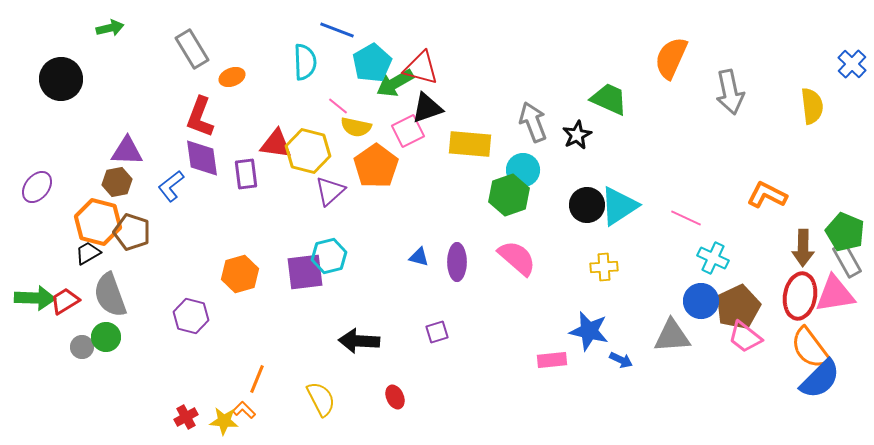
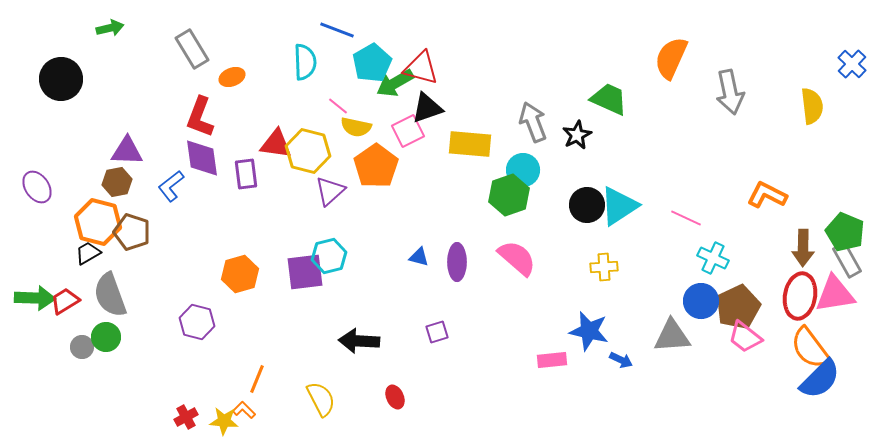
purple ellipse at (37, 187): rotated 72 degrees counterclockwise
purple hexagon at (191, 316): moved 6 px right, 6 px down
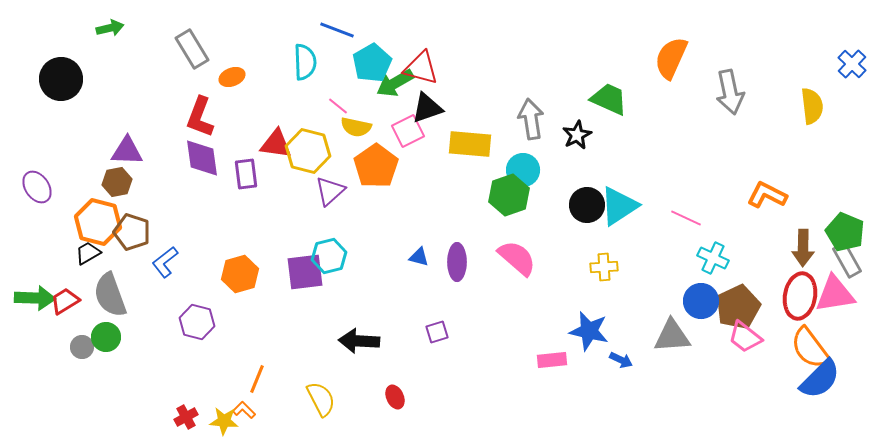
gray arrow at (533, 122): moved 2 px left, 3 px up; rotated 12 degrees clockwise
blue L-shape at (171, 186): moved 6 px left, 76 px down
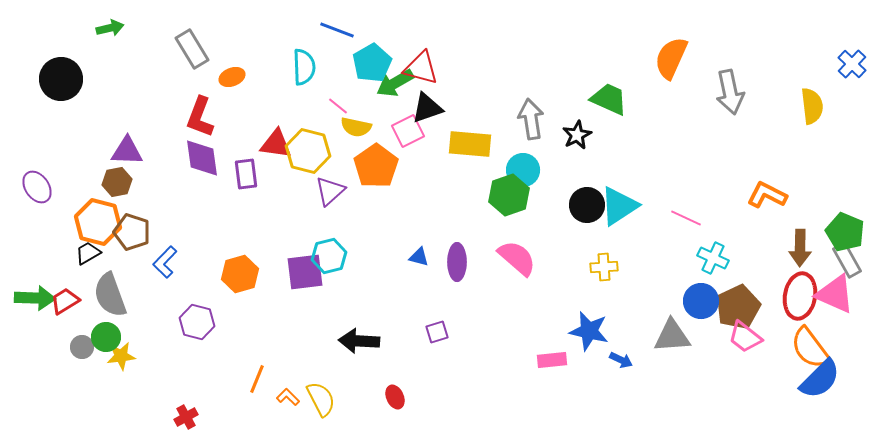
cyan semicircle at (305, 62): moved 1 px left, 5 px down
brown arrow at (803, 248): moved 3 px left
blue L-shape at (165, 262): rotated 8 degrees counterclockwise
pink triangle at (835, 294): rotated 33 degrees clockwise
orange L-shape at (244, 410): moved 44 px right, 13 px up
yellow star at (224, 421): moved 103 px left, 65 px up; rotated 12 degrees counterclockwise
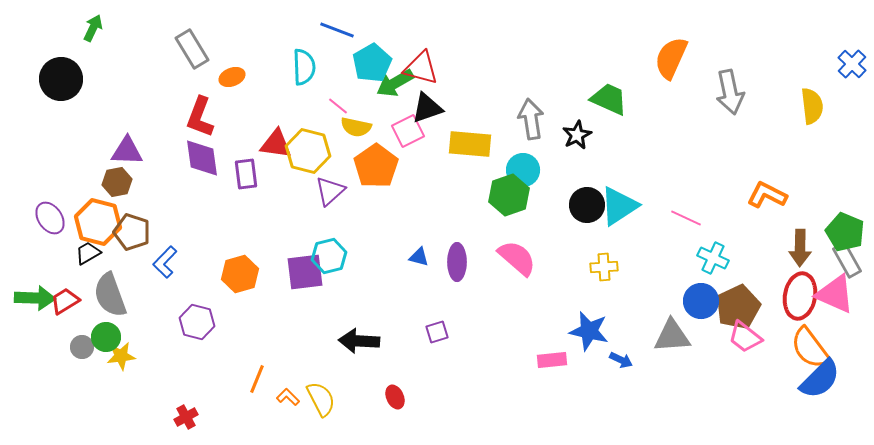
green arrow at (110, 28): moved 17 px left; rotated 52 degrees counterclockwise
purple ellipse at (37, 187): moved 13 px right, 31 px down
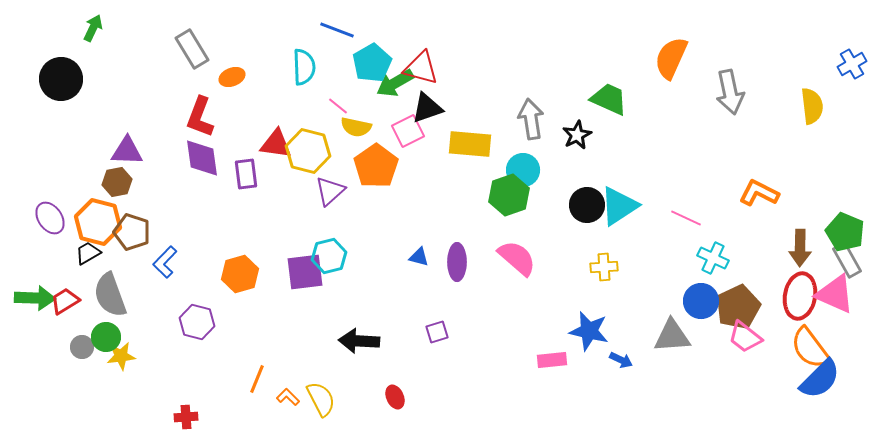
blue cross at (852, 64): rotated 16 degrees clockwise
orange L-shape at (767, 195): moved 8 px left, 2 px up
red cross at (186, 417): rotated 25 degrees clockwise
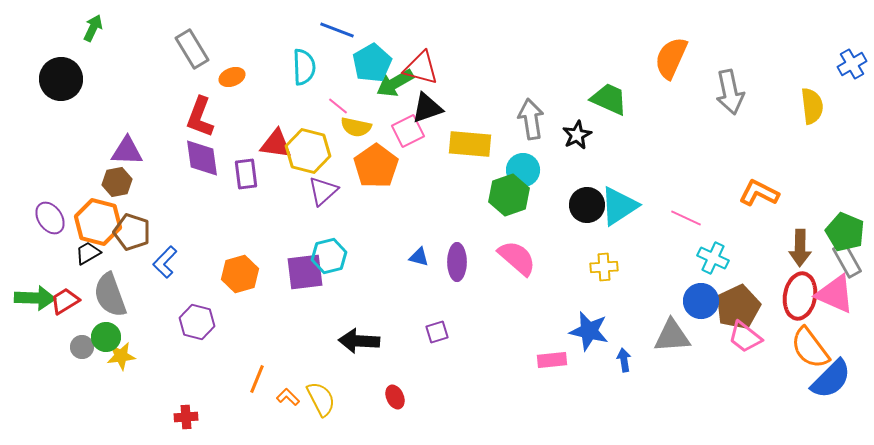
purple triangle at (330, 191): moved 7 px left
blue arrow at (621, 360): moved 3 px right; rotated 125 degrees counterclockwise
blue semicircle at (820, 379): moved 11 px right
